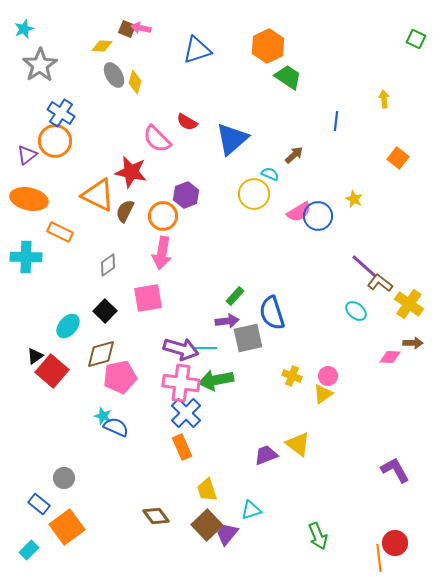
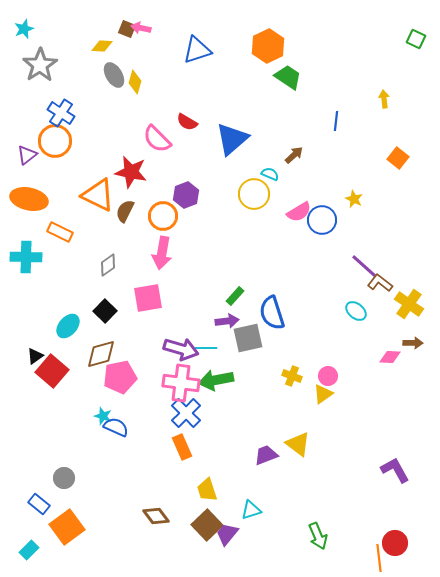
blue circle at (318, 216): moved 4 px right, 4 px down
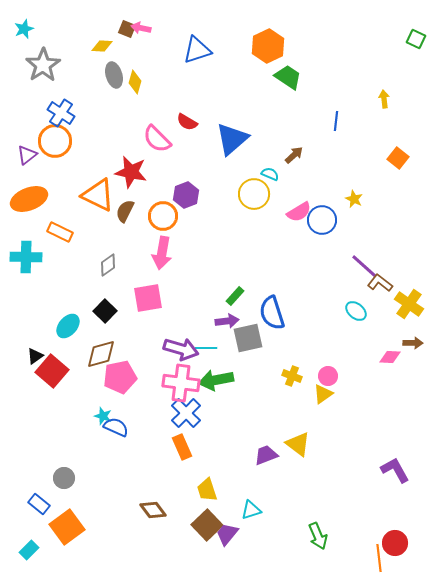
gray star at (40, 65): moved 3 px right
gray ellipse at (114, 75): rotated 15 degrees clockwise
orange ellipse at (29, 199): rotated 33 degrees counterclockwise
brown diamond at (156, 516): moved 3 px left, 6 px up
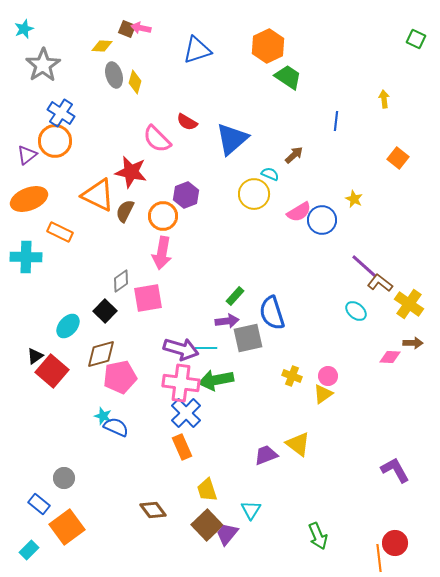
gray diamond at (108, 265): moved 13 px right, 16 px down
cyan triangle at (251, 510): rotated 40 degrees counterclockwise
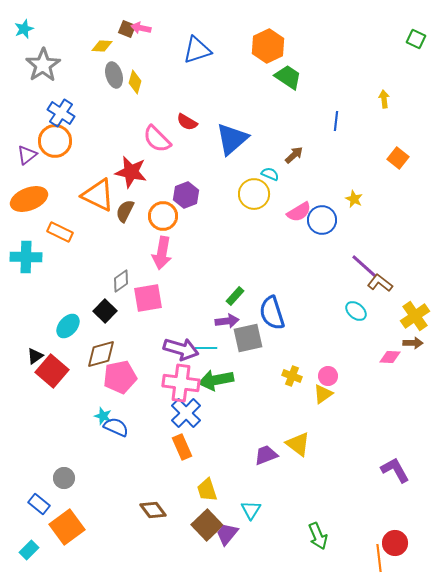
yellow cross at (409, 304): moved 6 px right, 12 px down; rotated 20 degrees clockwise
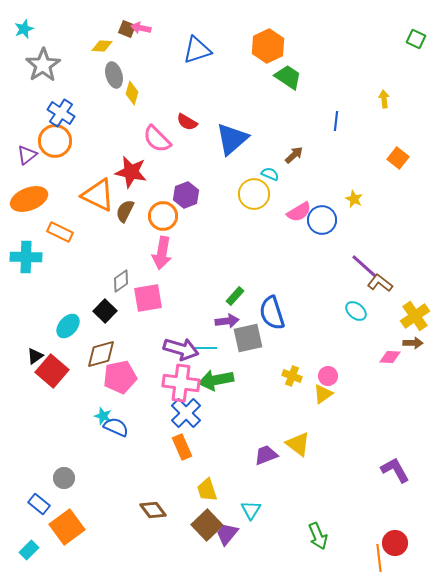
yellow diamond at (135, 82): moved 3 px left, 11 px down
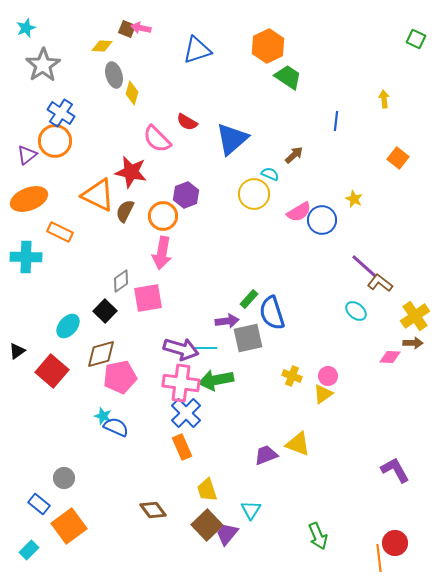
cyan star at (24, 29): moved 2 px right, 1 px up
green rectangle at (235, 296): moved 14 px right, 3 px down
black triangle at (35, 356): moved 18 px left, 5 px up
yellow triangle at (298, 444): rotated 16 degrees counterclockwise
orange square at (67, 527): moved 2 px right, 1 px up
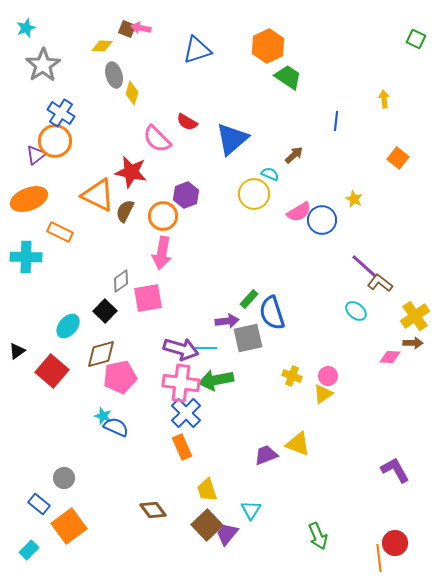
purple triangle at (27, 155): moved 9 px right
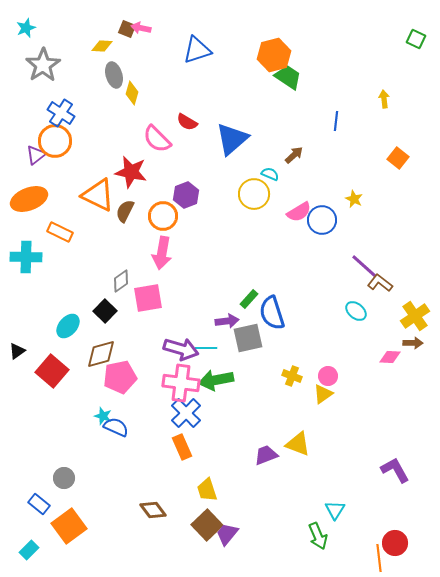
orange hexagon at (268, 46): moved 6 px right, 9 px down; rotated 12 degrees clockwise
cyan triangle at (251, 510): moved 84 px right
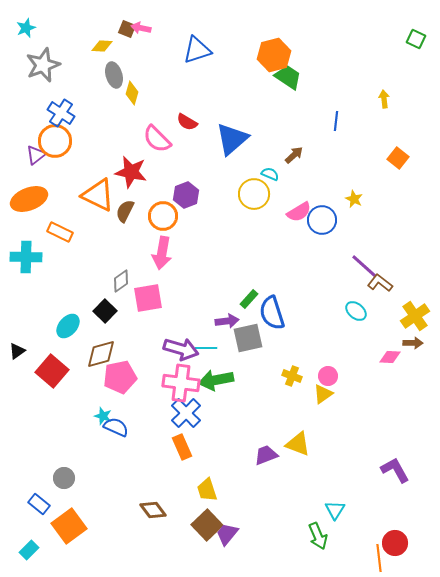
gray star at (43, 65): rotated 12 degrees clockwise
